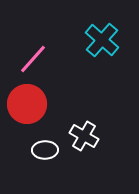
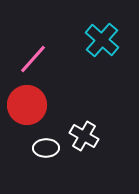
red circle: moved 1 px down
white ellipse: moved 1 px right, 2 px up
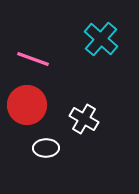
cyan cross: moved 1 px left, 1 px up
pink line: rotated 68 degrees clockwise
white cross: moved 17 px up
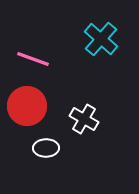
red circle: moved 1 px down
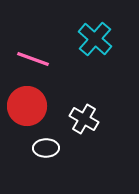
cyan cross: moved 6 px left
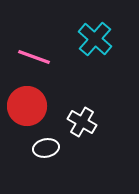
pink line: moved 1 px right, 2 px up
white cross: moved 2 px left, 3 px down
white ellipse: rotated 10 degrees counterclockwise
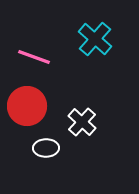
white cross: rotated 12 degrees clockwise
white ellipse: rotated 10 degrees clockwise
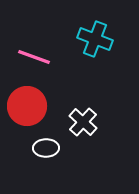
cyan cross: rotated 20 degrees counterclockwise
white cross: moved 1 px right
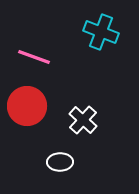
cyan cross: moved 6 px right, 7 px up
white cross: moved 2 px up
white ellipse: moved 14 px right, 14 px down
